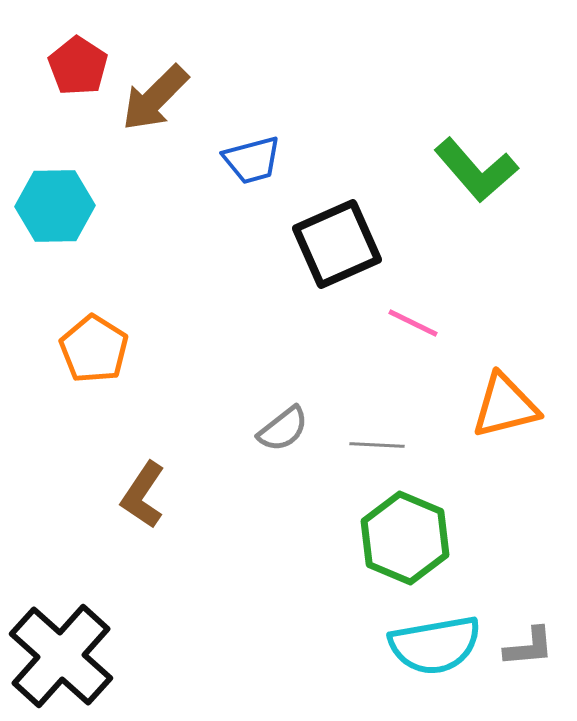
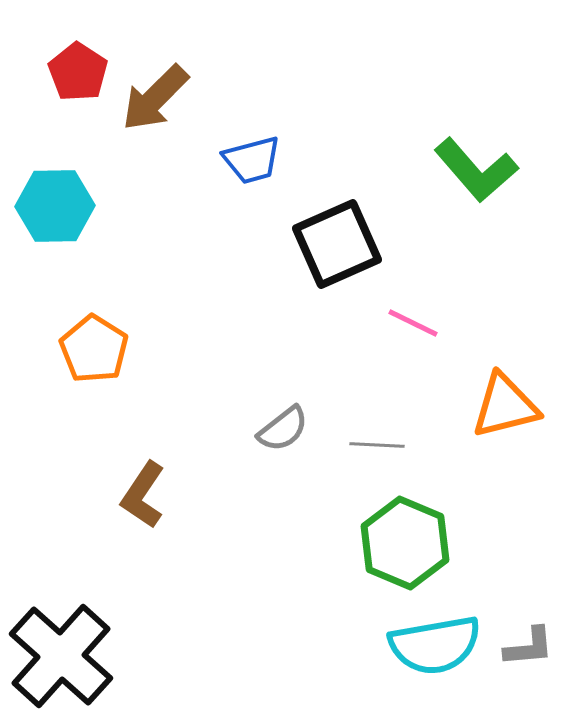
red pentagon: moved 6 px down
green hexagon: moved 5 px down
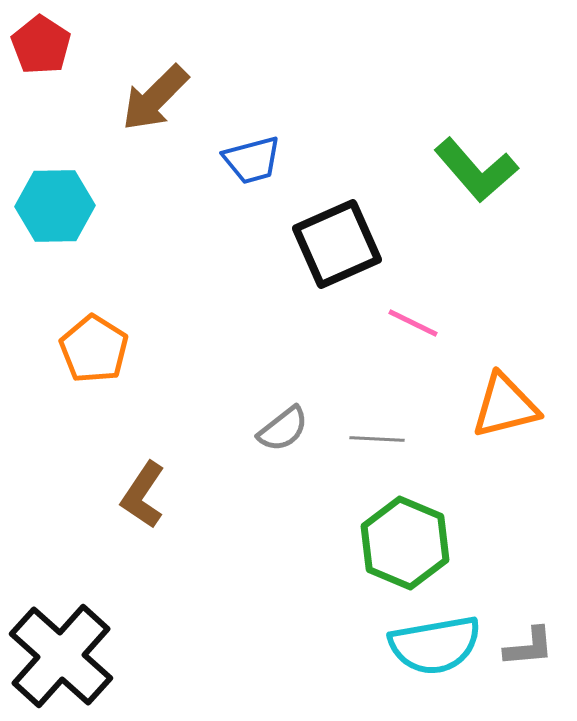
red pentagon: moved 37 px left, 27 px up
gray line: moved 6 px up
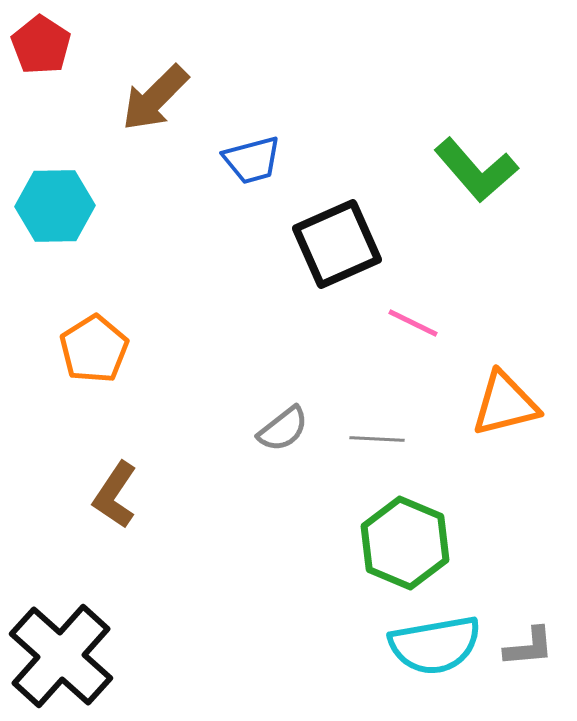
orange pentagon: rotated 8 degrees clockwise
orange triangle: moved 2 px up
brown L-shape: moved 28 px left
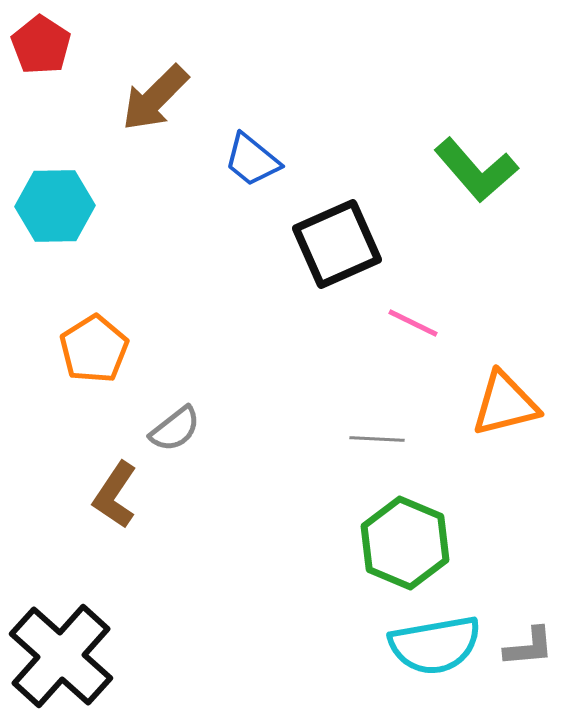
blue trapezoid: rotated 54 degrees clockwise
gray semicircle: moved 108 px left
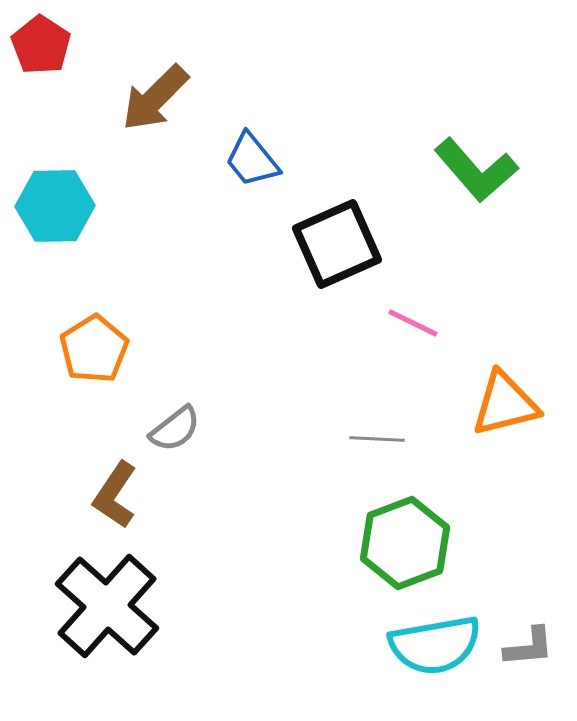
blue trapezoid: rotated 12 degrees clockwise
green hexagon: rotated 16 degrees clockwise
black cross: moved 46 px right, 50 px up
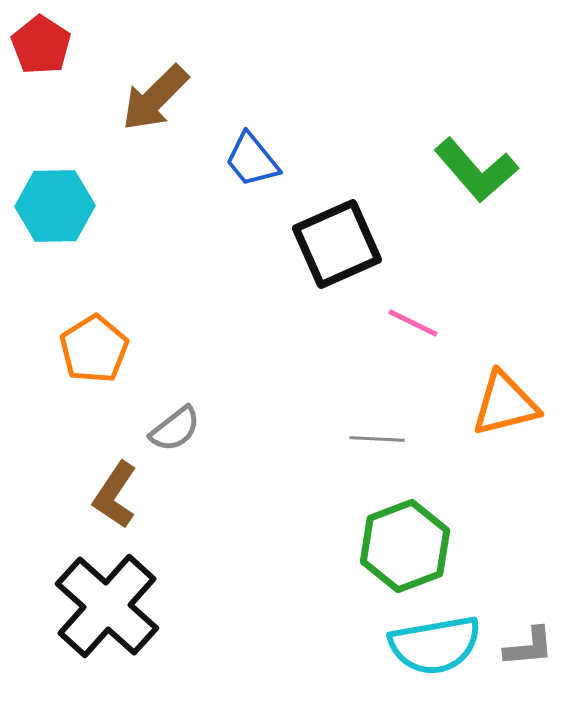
green hexagon: moved 3 px down
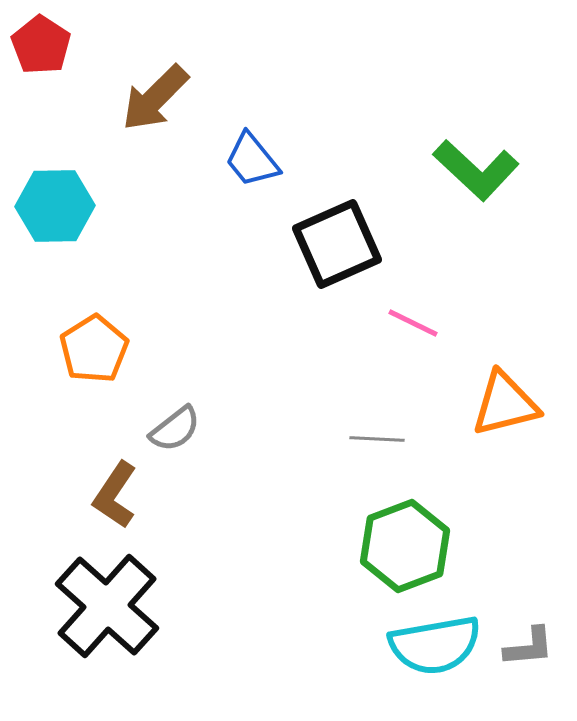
green L-shape: rotated 6 degrees counterclockwise
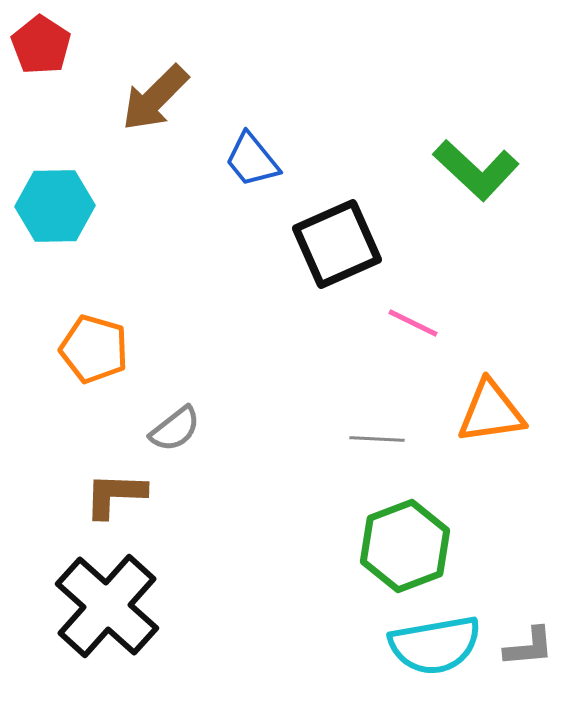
orange pentagon: rotated 24 degrees counterclockwise
orange triangle: moved 14 px left, 8 px down; rotated 6 degrees clockwise
brown L-shape: rotated 58 degrees clockwise
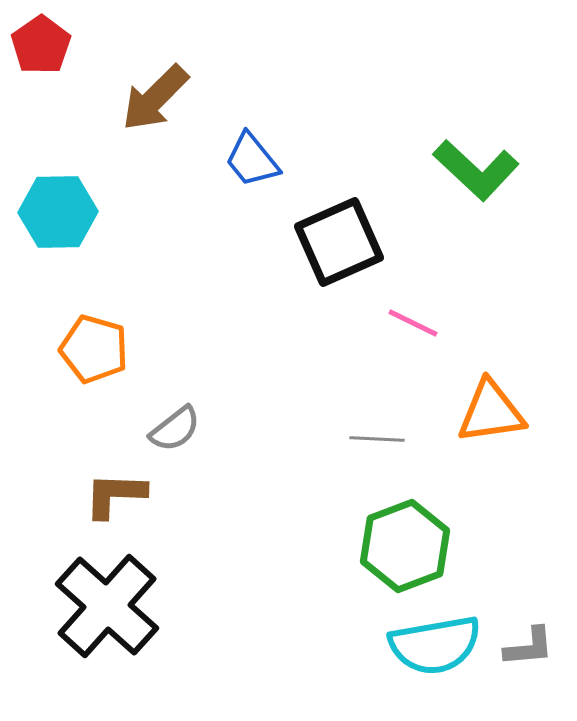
red pentagon: rotated 4 degrees clockwise
cyan hexagon: moved 3 px right, 6 px down
black square: moved 2 px right, 2 px up
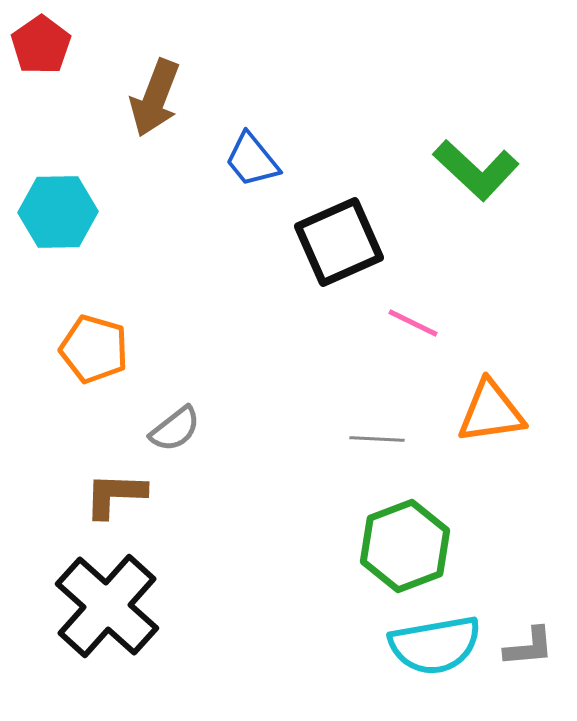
brown arrow: rotated 24 degrees counterclockwise
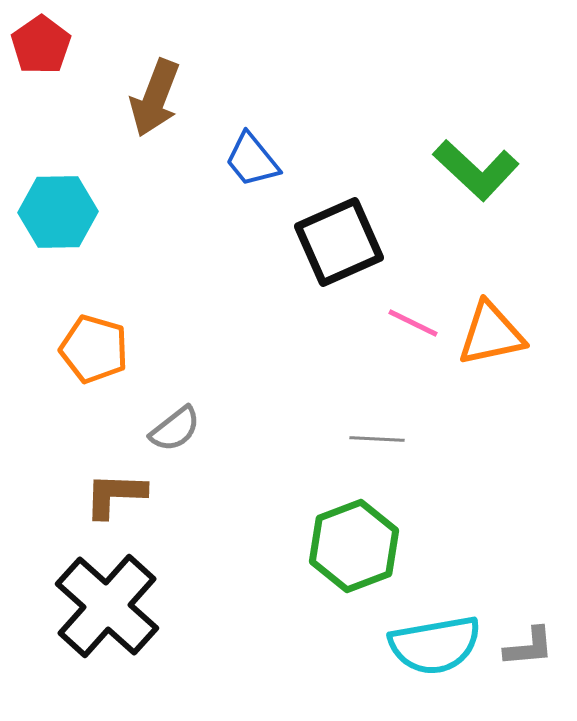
orange triangle: moved 78 px up; rotated 4 degrees counterclockwise
green hexagon: moved 51 px left
